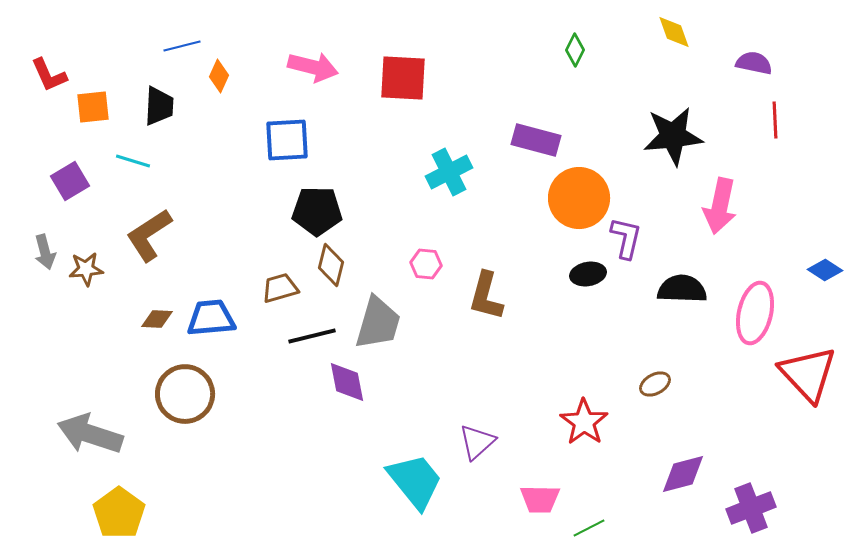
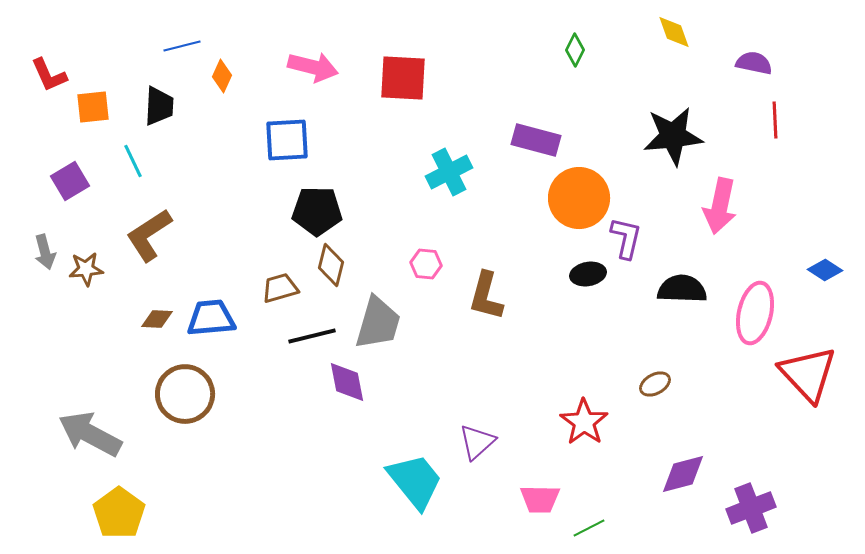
orange diamond at (219, 76): moved 3 px right
cyan line at (133, 161): rotated 48 degrees clockwise
gray arrow at (90, 434): rotated 10 degrees clockwise
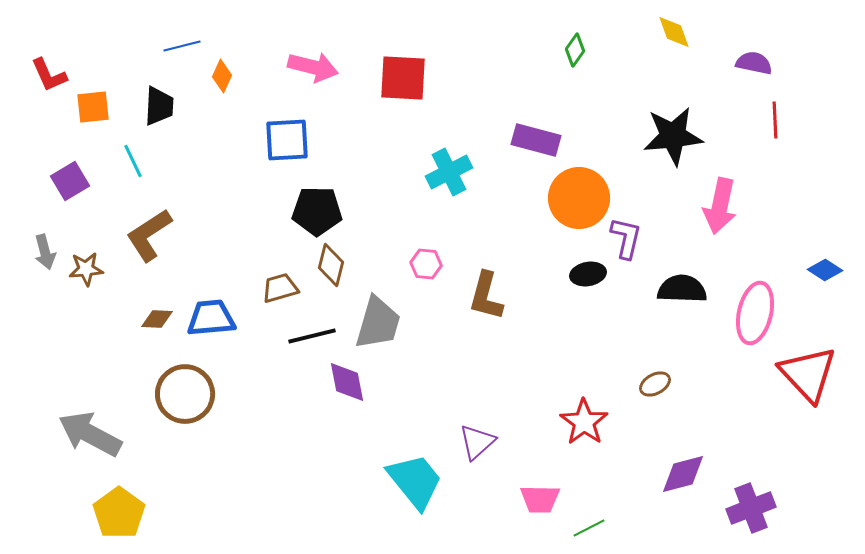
green diamond at (575, 50): rotated 8 degrees clockwise
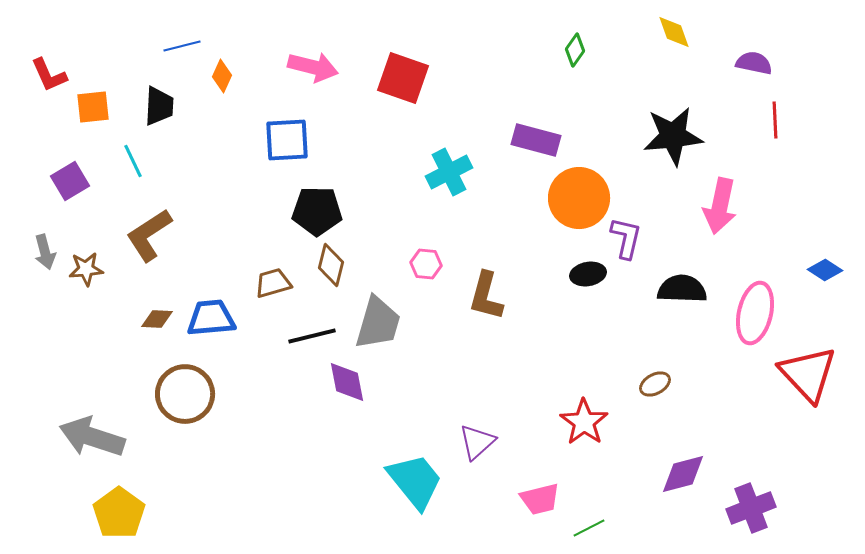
red square at (403, 78): rotated 16 degrees clockwise
brown trapezoid at (280, 288): moved 7 px left, 5 px up
gray arrow at (90, 434): moved 2 px right, 3 px down; rotated 10 degrees counterclockwise
pink trapezoid at (540, 499): rotated 15 degrees counterclockwise
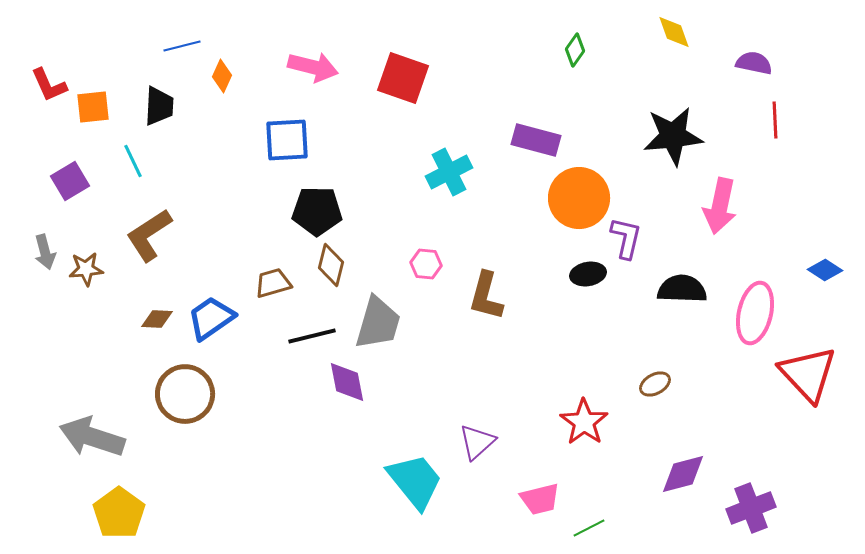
red L-shape at (49, 75): moved 10 px down
blue trapezoid at (211, 318): rotated 30 degrees counterclockwise
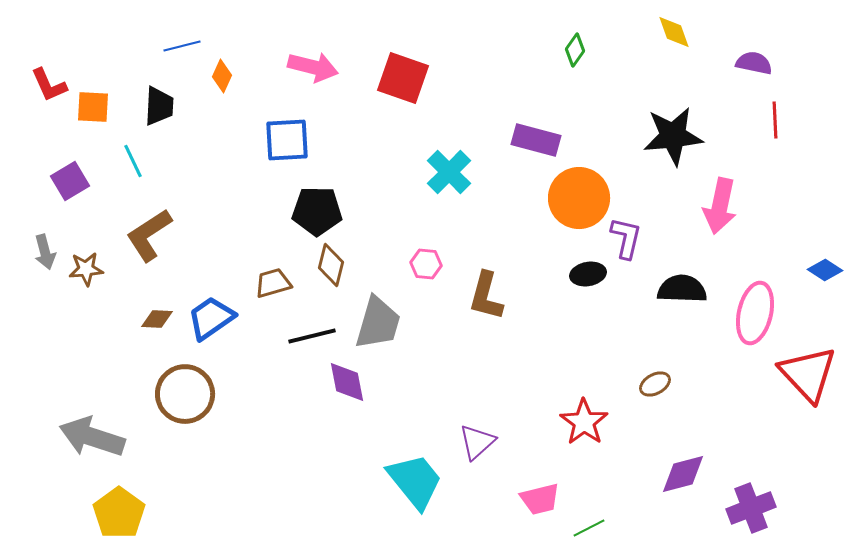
orange square at (93, 107): rotated 9 degrees clockwise
cyan cross at (449, 172): rotated 18 degrees counterclockwise
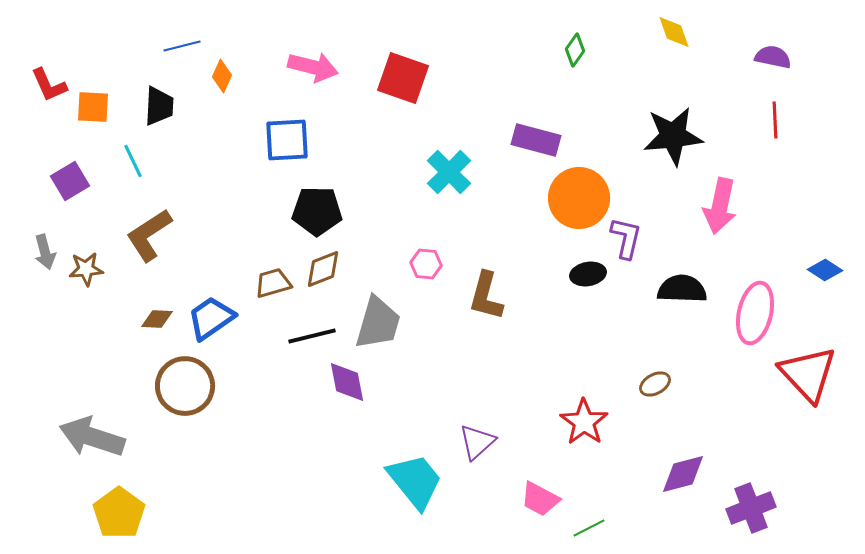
purple semicircle at (754, 63): moved 19 px right, 6 px up
brown diamond at (331, 265): moved 8 px left, 4 px down; rotated 54 degrees clockwise
brown circle at (185, 394): moved 8 px up
pink trapezoid at (540, 499): rotated 42 degrees clockwise
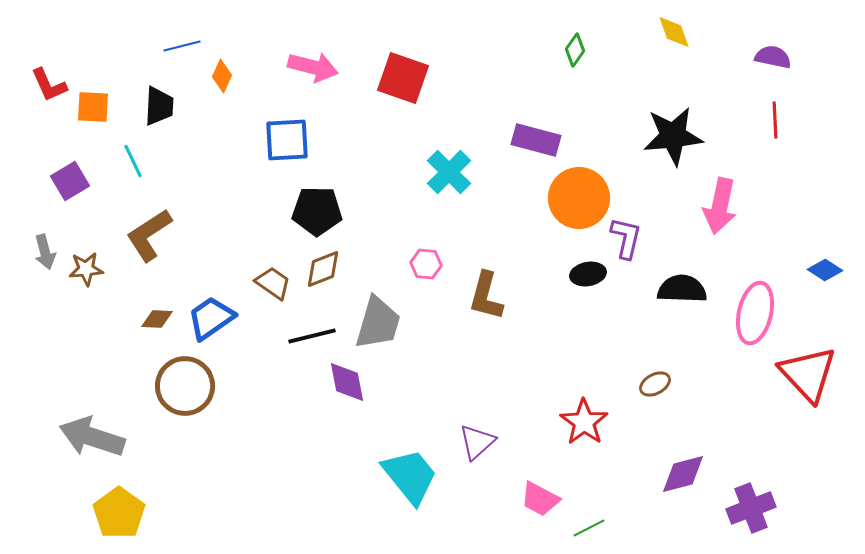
brown trapezoid at (273, 283): rotated 51 degrees clockwise
cyan trapezoid at (415, 481): moved 5 px left, 5 px up
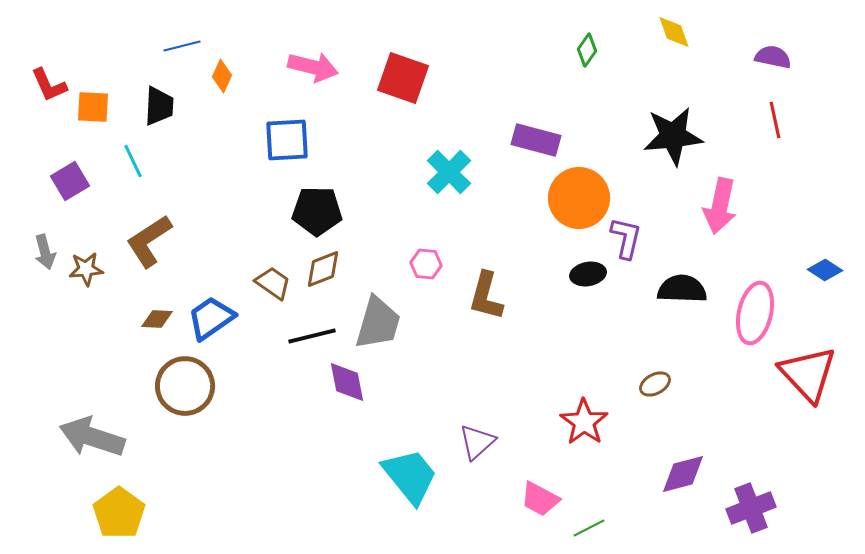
green diamond at (575, 50): moved 12 px right
red line at (775, 120): rotated 9 degrees counterclockwise
brown L-shape at (149, 235): moved 6 px down
